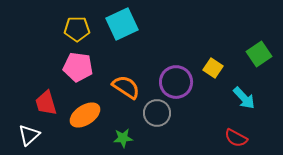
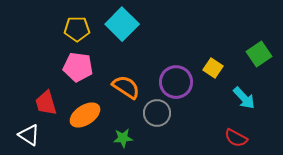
cyan square: rotated 20 degrees counterclockwise
white triangle: rotated 45 degrees counterclockwise
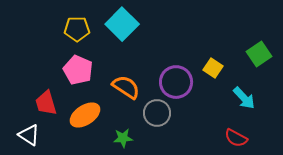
pink pentagon: moved 3 px down; rotated 16 degrees clockwise
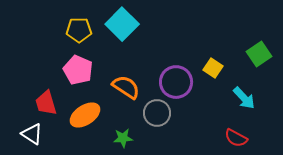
yellow pentagon: moved 2 px right, 1 px down
white triangle: moved 3 px right, 1 px up
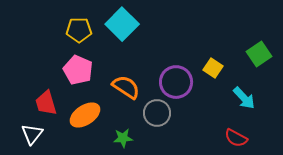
white triangle: rotated 35 degrees clockwise
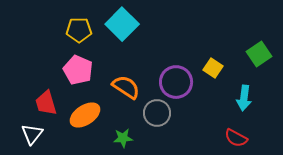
cyan arrow: rotated 50 degrees clockwise
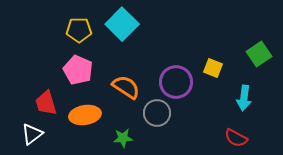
yellow square: rotated 12 degrees counterclockwise
orange ellipse: rotated 24 degrees clockwise
white triangle: rotated 15 degrees clockwise
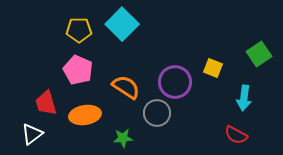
purple circle: moved 1 px left
red semicircle: moved 3 px up
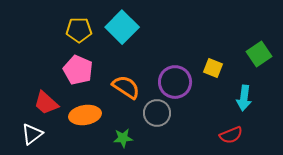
cyan square: moved 3 px down
red trapezoid: rotated 32 degrees counterclockwise
red semicircle: moved 5 px left; rotated 50 degrees counterclockwise
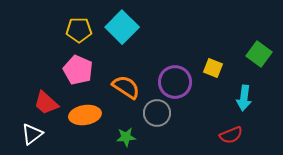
green square: rotated 20 degrees counterclockwise
green star: moved 3 px right, 1 px up
